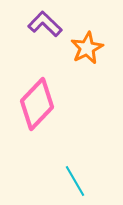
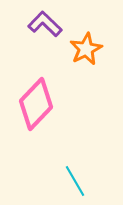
orange star: moved 1 px left, 1 px down
pink diamond: moved 1 px left
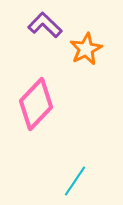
purple L-shape: moved 1 px down
cyan line: rotated 64 degrees clockwise
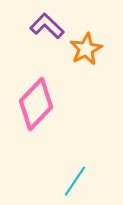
purple L-shape: moved 2 px right, 1 px down
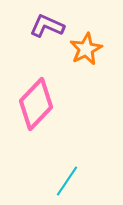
purple L-shape: rotated 20 degrees counterclockwise
cyan line: moved 8 px left
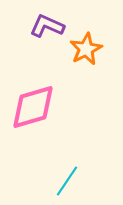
pink diamond: moved 3 px left, 3 px down; rotated 30 degrees clockwise
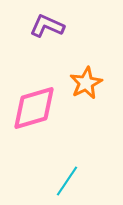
orange star: moved 34 px down
pink diamond: moved 1 px right, 1 px down
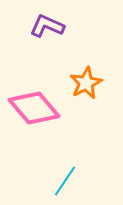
pink diamond: rotated 66 degrees clockwise
cyan line: moved 2 px left
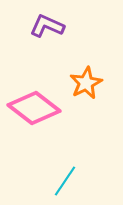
pink diamond: rotated 12 degrees counterclockwise
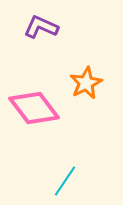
purple L-shape: moved 6 px left, 1 px down
pink diamond: rotated 15 degrees clockwise
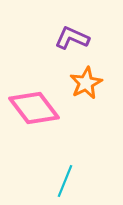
purple L-shape: moved 31 px right, 11 px down
cyan line: rotated 12 degrees counterclockwise
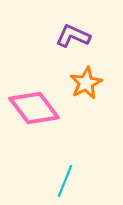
purple L-shape: moved 1 px right, 2 px up
